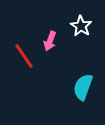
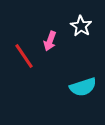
cyan semicircle: rotated 128 degrees counterclockwise
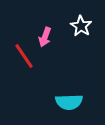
pink arrow: moved 5 px left, 4 px up
cyan semicircle: moved 14 px left, 15 px down; rotated 16 degrees clockwise
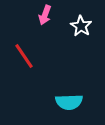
pink arrow: moved 22 px up
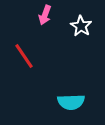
cyan semicircle: moved 2 px right
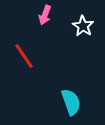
white star: moved 2 px right
cyan semicircle: rotated 108 degrees counterclockwise
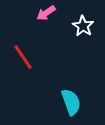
pink arrow: moved 1 px right, 2 px up; rotated 36 degrees clockwise
red line: moved 1 px left, 1 px down
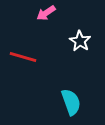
white star: moved 3 px left, 15 px down
red line: rotated 40 degrees counterclockwise
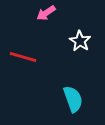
cyan semicircle: moved 2 px right, 3 px up
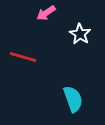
white star: moved 7 px up
